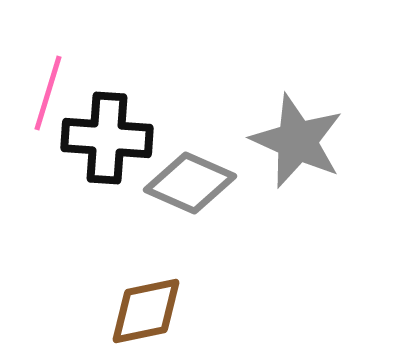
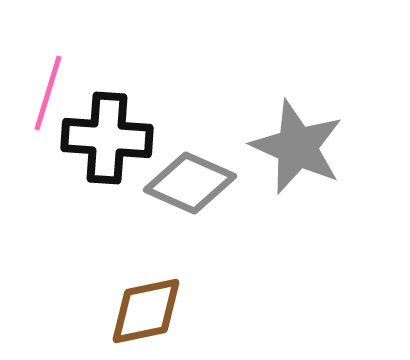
gray star: moved 6 px down
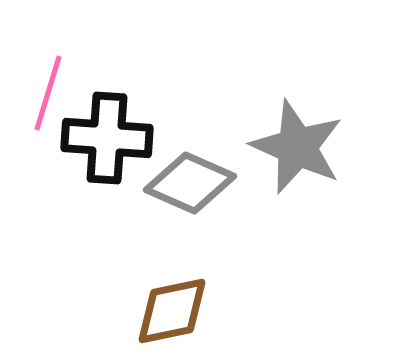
brown diamond: moved 26 px right
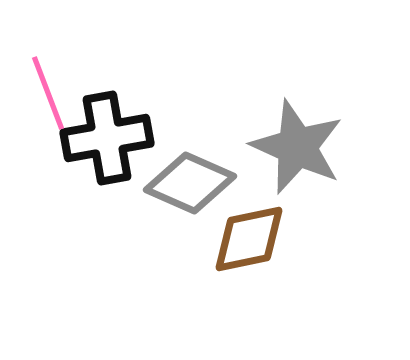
pink line: rotated 38 degrees counterclockwise
black cross: rotated 14 degrees counterclockwise
brown diamond: moved 77 px right, 72 px up
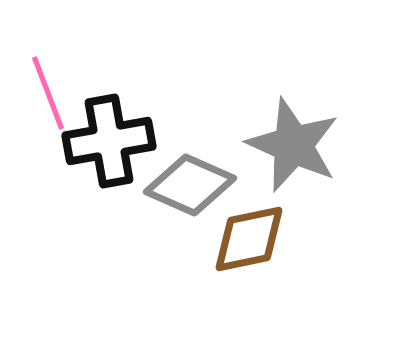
black cross: moved 2 px right, 3 px down
gray star: moved 4 px left, 2 px up
gray diamond: moved 2 px down
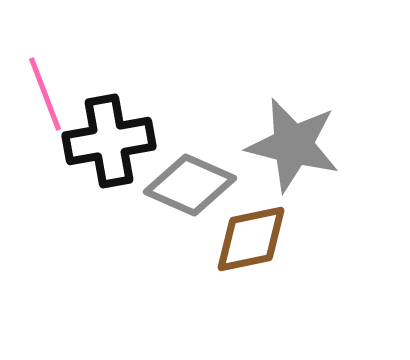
pink line: moved 3 px left, 1 px down
gray star: rotated 10 degrees counterclockwise
brown diamond: moved 2 px right
